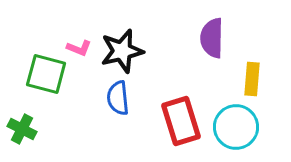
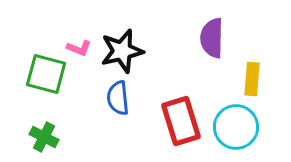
green cross: moved 22 px right, 8 px down
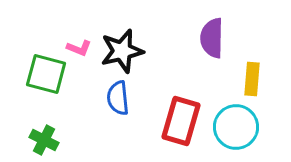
red rectangle: rotated 33 degrees clockwise
green cross: moved 3 px down
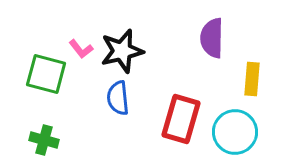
pink L-shape: moved 2 px right, 1 px down; rotated 30 degrees clockwise
red rectangle: moved 2 px up
cyan circle: moved 1 px left, 5 px down
green cross: rotated 12 degrees counterclockwise
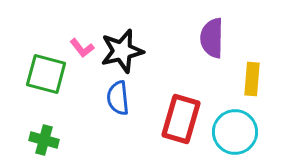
pink L-shape: moved 1 px right, 1 px up
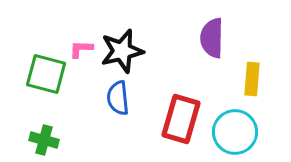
pink L-shape: moved 1 px left, 1 px down; rotated 130 degrees clockwise
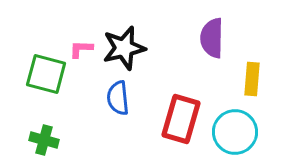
black star: moved 2 px right, 3 px up
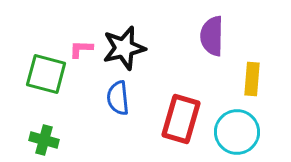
purple semicircle: moved 2 px up
cyan circle: moved 2 px right
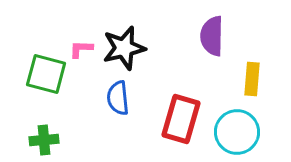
green cross: rotated 20 degrees counterclockwise
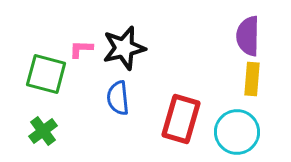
purple semicircle: moved 36 px right
green cross: moved 1 px left, 9 px up; rotated 32 degrees counterclockwise
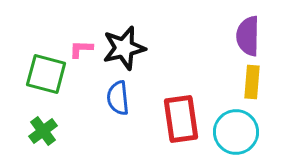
yellow rectangle: moved 3 px down
red rectangle: rotated 24 degrees counterclockwise
cyan circle: moved 1 px left
